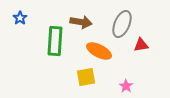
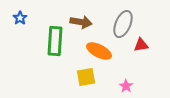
gray ellipse: moved 1 px right
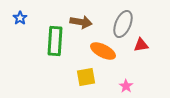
orange ellipse: moved 4 px right
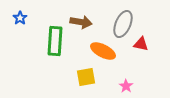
red triangle: moved 1 px up; rotated 21 degrees clockwise
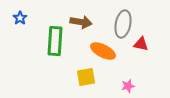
gray ellipse: rotated 12 degrees counterclockwise
pink star: moved 2 px right; rotated 24 degrees clockwise
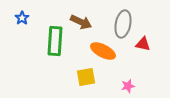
blue star: moved 2 px right
brown arrow: rotated 15 degrees clockwise
red triangle: moved 2 px right
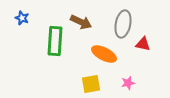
blue star: rotated 16 degrees counterclockwise
orange ellipse: moved 1 px right, 3 px down
yellow square: moved 5 px right, 7 px down
pink star: moved 3 px up
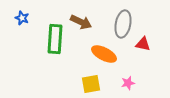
green rectangle: moved 2 px up
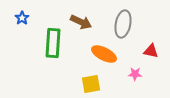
blue star: rotated 16 degrees clockwise
green rectangle: moved 2 px left, 4 px down
red triangle: moved 8 px right, 7 px down
pink star: moved 7 px right, 9 px up; rotated 16 degrees clockwise
